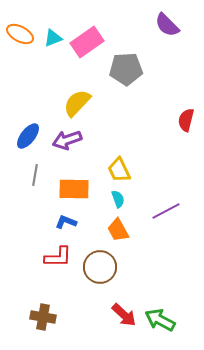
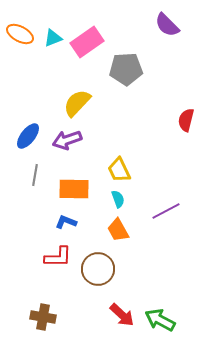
brown circle: moved 2 px left, 2 px down
red arrow: moved 2 px left
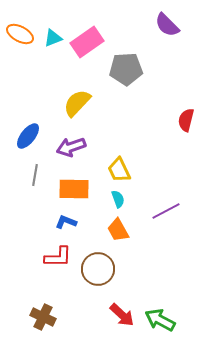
purple arrow: moved 4 px right, 7 px down
brown cross: rotated 15 degrees clockwise
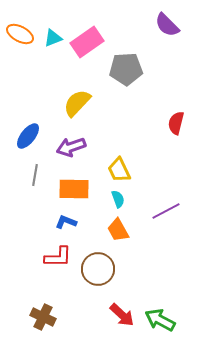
red semicircle: moved 10 px left, 3 px down
